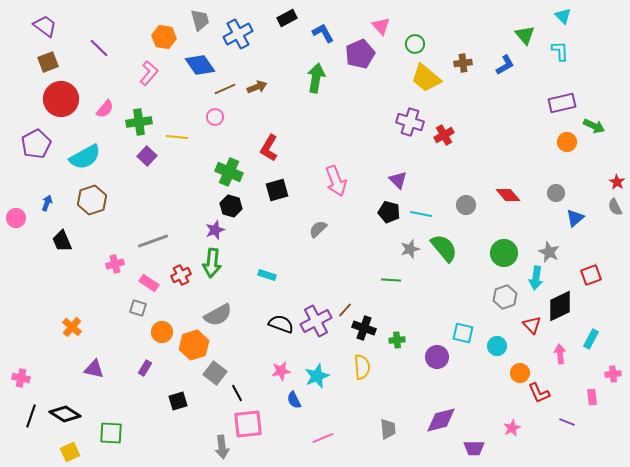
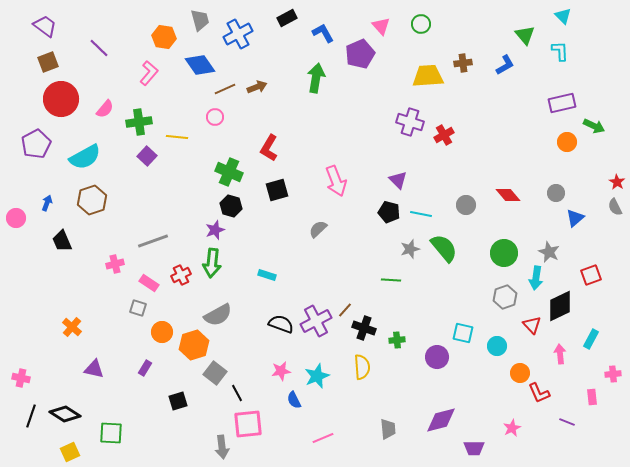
green circle at (415, 44): moved 6 px right, 20 px up
yellow trapezoid at (426, 78): moved 2 px right, 2 px up; rotated 136 degrees clockwise
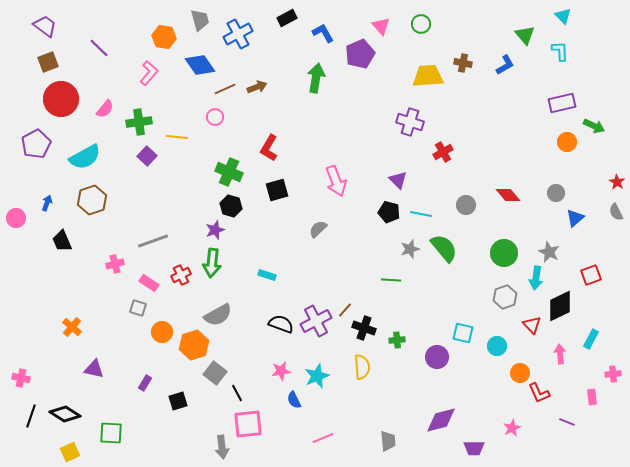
brown cross at (463, 63): rotated 18 degrees clockwise
red cross at (444, 135): moved 1 px left, 17 px down
gray semicircle at (615, 207): moved 1 px right, 5 px down
purple rectangle at (145, 368): moved 15 px down
gray trapezoid at (388, 429): moved 12 px down
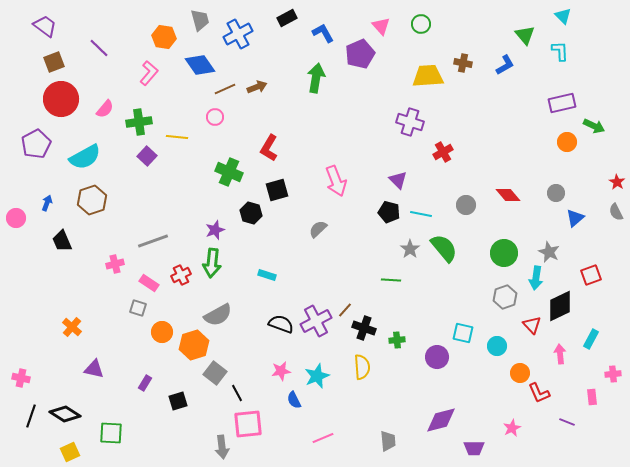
brown square at (48, 62): moved 6 px right
black hexagon at (231, 206): moved 20 px right, 7 px down
gray star at (410, 249): rotated 18 degrees counterclockwise
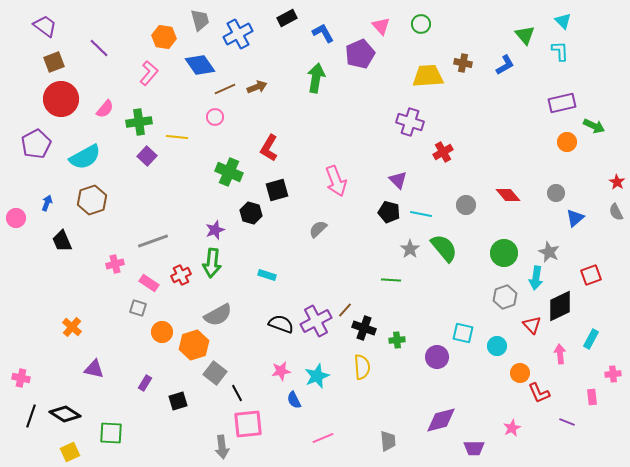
cyan triangle at (563, 16): moved 5 px down
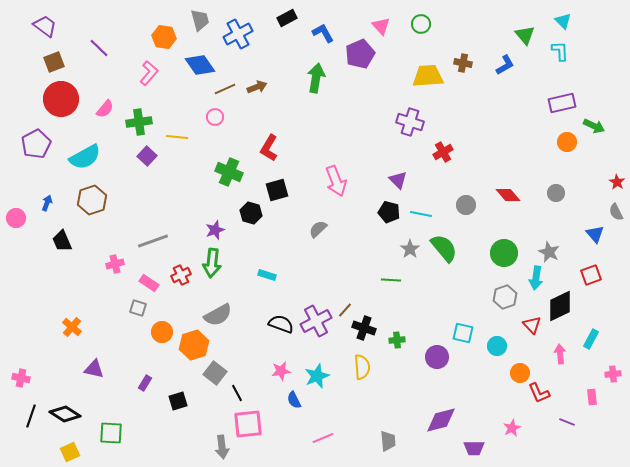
blue triangle at (575, 218): moved 20 px right, 16 px down; rotated 30 degrees counterclockwise
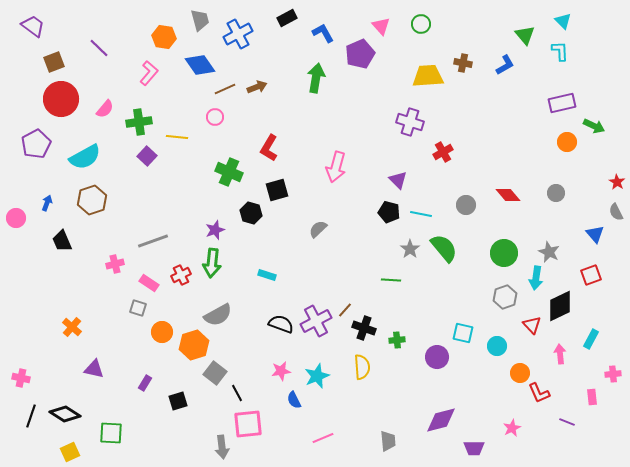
purple trapezoid at (45, 26): moved 12 px left
pink arrow at (336, 181): moved 14 px up; rotated 36 degrees clockwise
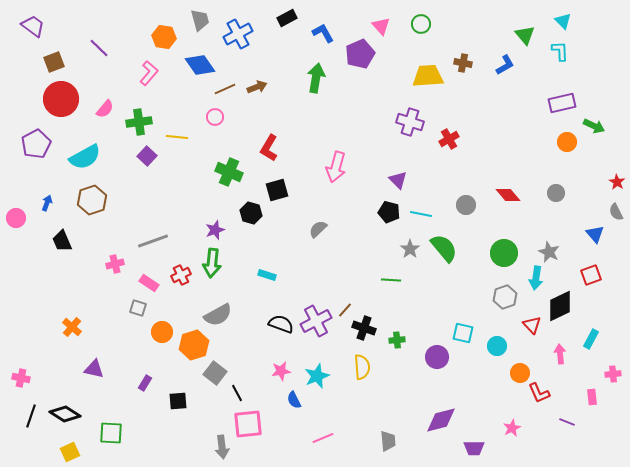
red cross at (443, 152): moved 6 px right, 13 px up
black square at (178, 401): rotated 12 degrees clockwise
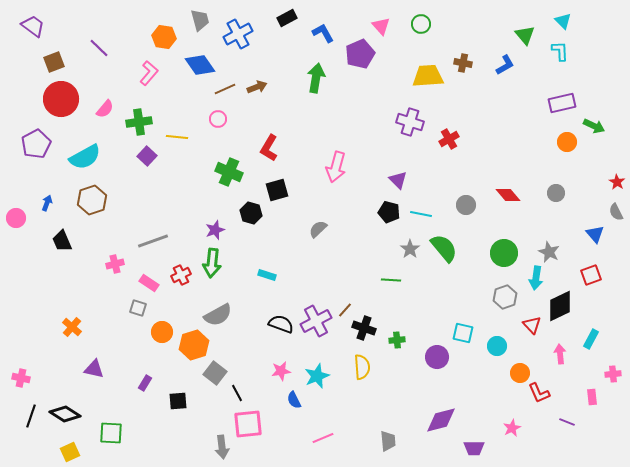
pink circle at (215, 117): moved 3 px right, 2 px down
